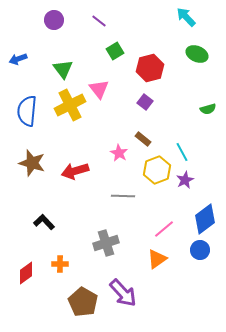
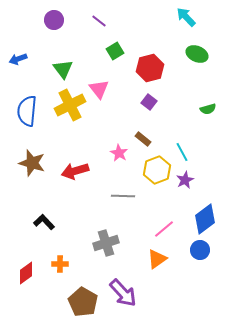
purple square: moved 4 px right
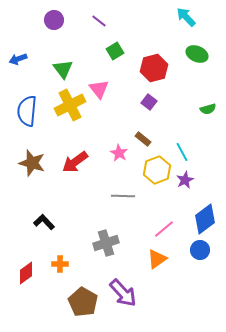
red hexagon: moved 4 px right
red arrow: moved 9 px up; rotated 20 degrees counterclockwise
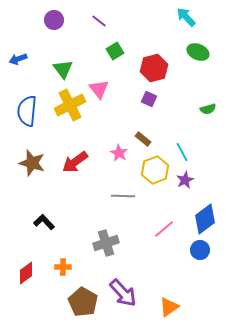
green ellipse: moved 1 px right, 2 px up
purple square: moved 3 px up; rotated 14 degrees counterclockwise
yellow hexagon: moved 2 px left
orange triangle: moved 12 px right, 48 px down
orange cross: moved 3 px right, 3 px down
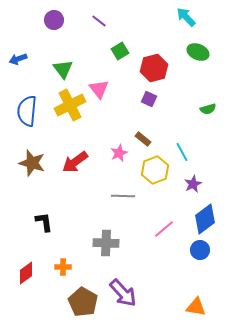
green square: moved 5 px right
pink star: rotated 18 degrees clockwise
purple star: moved 8 px right, 4 px down
black L-shape: rotated 35 degrees clockwise
gray cross: rotated 20 degrees clockwise
orange triangle: moved 27 px right; rotated 45 degrees clockwise
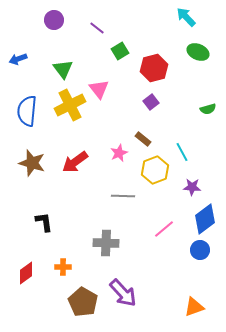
purple line: moved 2 px left, 7 px down
purple square: moved 2 px right, 3 px down; rotated 28 degrees clockwise
purple star: moved 1 px left, 3 px down; rotated 30 degrees clockwise
orange triangle: moved 2 px left; rotated 30 degrees counterclockwise
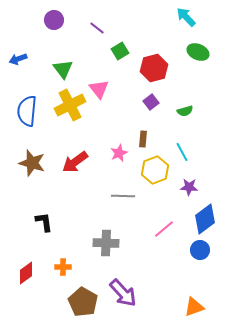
green semicircle: moved 23 px left, 2 px down
brown rectangle: rotated 56 degrees clockwise
purple star: moved 3 px left
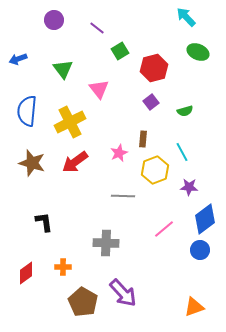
yellow cross: moved 17 px down
